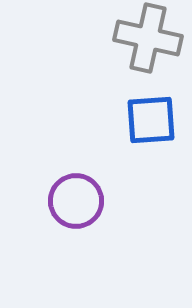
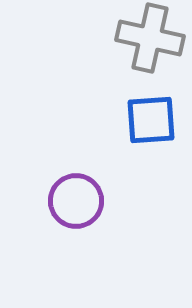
gray cross: moved 2 px right
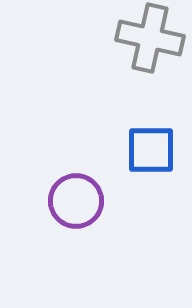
blue square: moved 30 px down; rotated 4 degrees clockwise
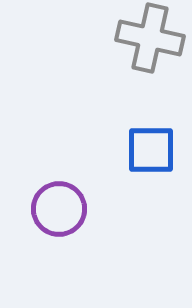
purple circle: moved 17 px left, 8 px down
